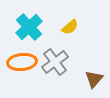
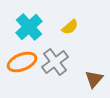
orange ellipse: rotated 16 degrees counterclockwise
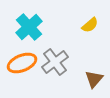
yellow semicircle: moved 20 px right, 2 px up
orange ellipse: moved 1 px down
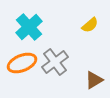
brown triangle: moved 1 px down; rotated 18 degrees clockwise
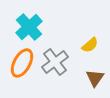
yellow semicircle: moved 20 px down
orange ellipse: rotated 40 degrees counterclockwise
brown triangle: moved 1 px right, 2 px up; rotated 24 degrees counterclockwise
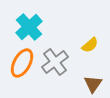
brown triangle: moved 2 px left, 6 px down
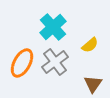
cyan cross: moved 24 px right
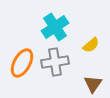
cyan cross: moved 2 px right; rotated 8 degrees clockwise
yellow semicircle: moved 1 px right
gray cross: rotated 28 degrees clockwise
